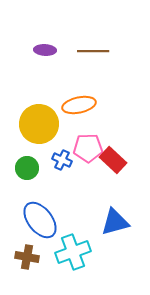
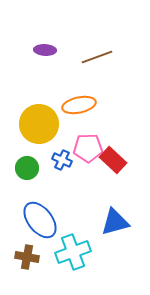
brown line: moved 4 px right, 6 px down; rotated 20 degrees counterclockwise
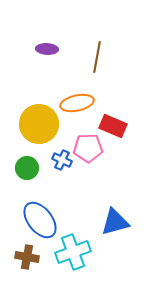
purple ellipse: moved 2 px right, 1 px up
brown line: rotated 60 degrees counterclockwise
orange ellipse: moved 2 px left, 2 px up
red rectangle: moved 34 px up; rotated 20 degrees counterclockwise
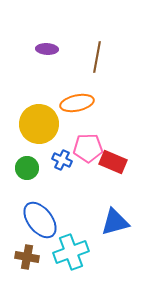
red rectangle: moved 36 px down
cyan cross: moved 2 px left
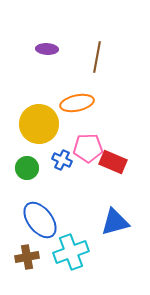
brown cross: rotated 20 degrees counterclockwise
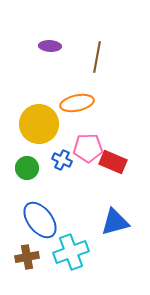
purple ellipse: moved 3 px right, 3 px up
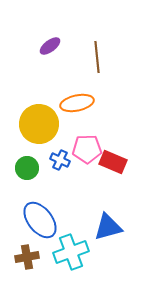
purple ellipse: rotated 40 degrees counterclockwise
brown line: rotated 16 degrees counterclockwise
pink pentagon: moved 1 px left, 1 px down
blue cross: moved 2 px left
blue triangle: moved 7 px left, 5 px down
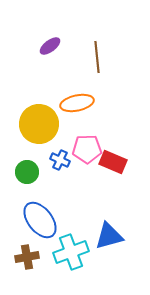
green circle: moved 4 px down
blue triangle: moved 1 px right, 9 px down
